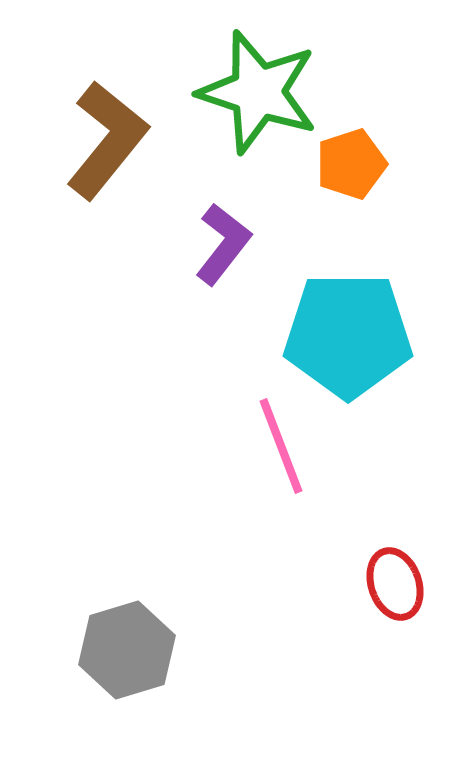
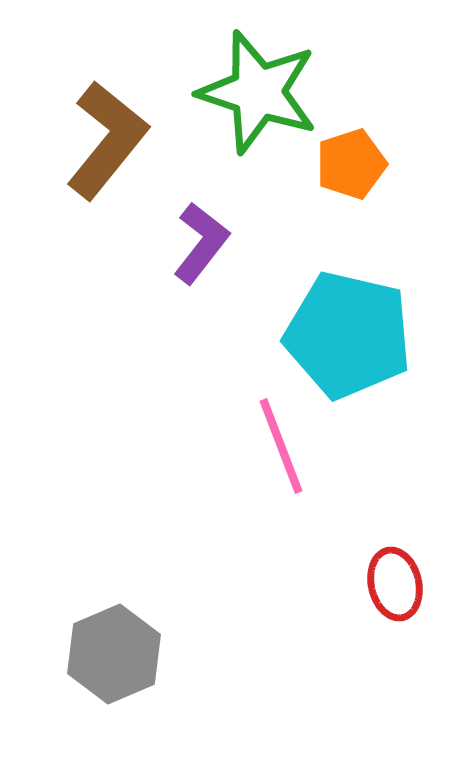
purple L-shape: moved 22 px left, 1 px up
cyan pentagon: rotated 13 degrees clockwise
red ellipse: rotated 6 degrees clockwise
gray hexagon: moved 13 px left, 4 px down; rotated 6 degrees counterclockwise
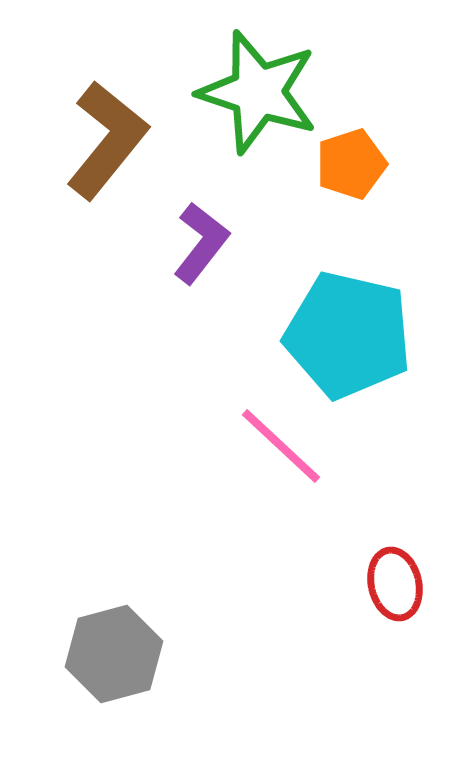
pink line: rotated 26 degrees counterclockwise
gray hexagon: rotated 8 degrees clockwise
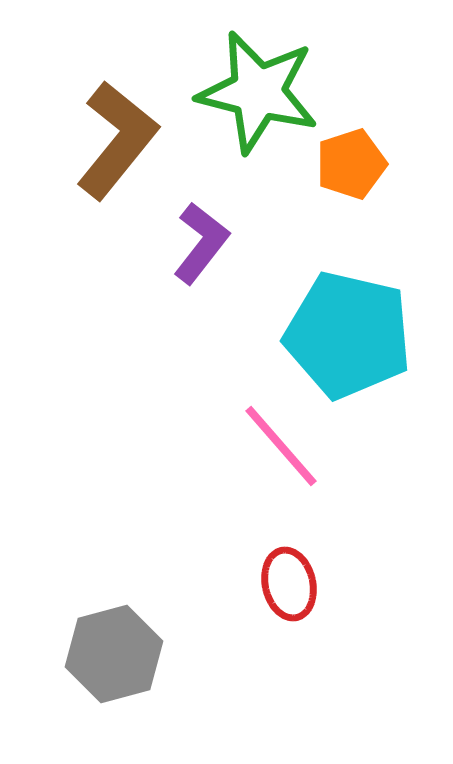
green star: rotated 4 degrees counterclockwise
brown L-shape: moved 10 px right
pink line: rotated 6 degrees clockwise
red ellipse: moved 106 px left
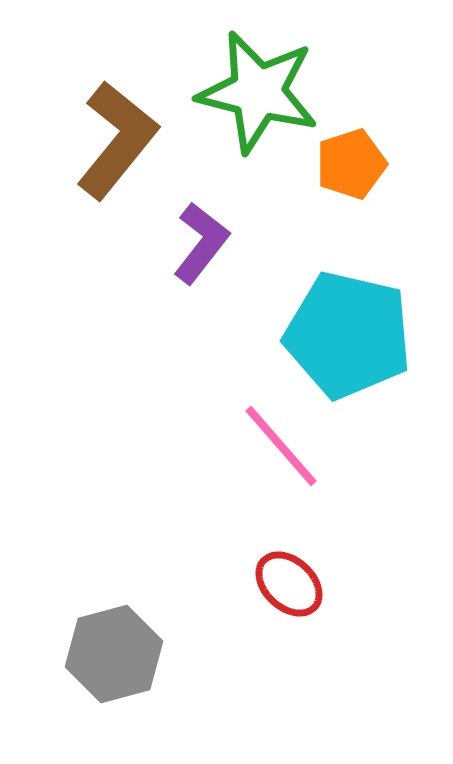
red ellipse: rotated 34 degrees counterclockwise
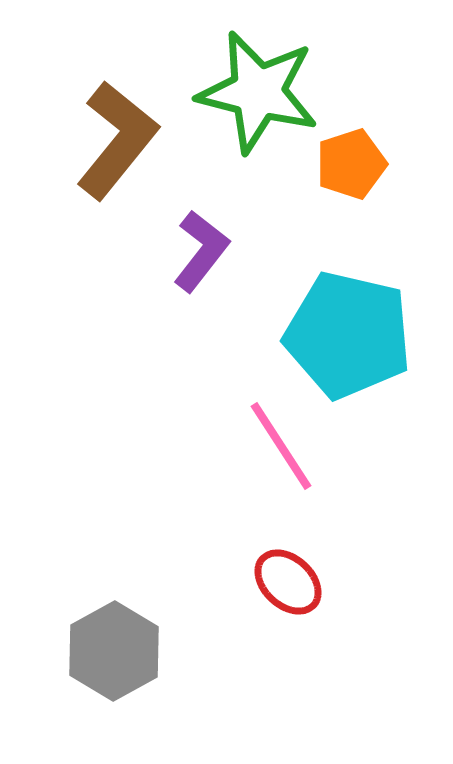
purple L-shape: moved 8 px down
pink line: rotated 8 degrees clockwise
red ellipse: moved 1 px left, 2 px up
gray hexagon: moved 3 px up; rotated 14 degrees counterclockwise
